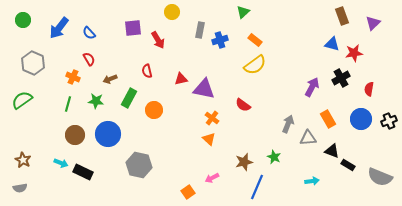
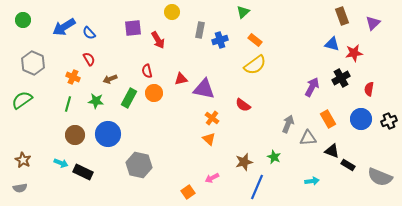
blue arrow at (59, 28): moved 5 px right, 1 px up; rotated 20 degrees clockwise
orange circle at (154, 110): moved 17 px up
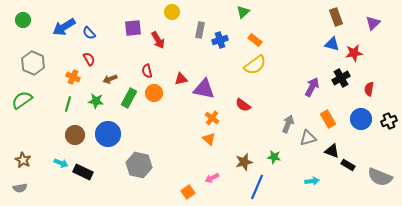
brown rectangle at (342, 16): moved 6 px left, 1 px down
gray triangle at (308, 138): rotated 12 degrees counterclockwise
green star at (274, 157): rotated 16 degrees counterclockwise
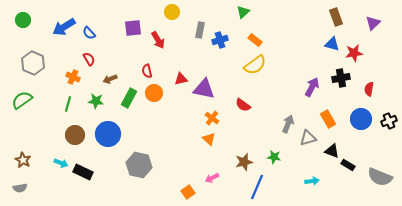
black cross at (341, 78): rotated 18 degrees clockwise
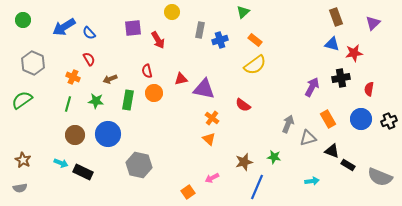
green rectangle at (129, 98): moved 1 px left, 2 px down; rotated 18 degrees counterclockwise
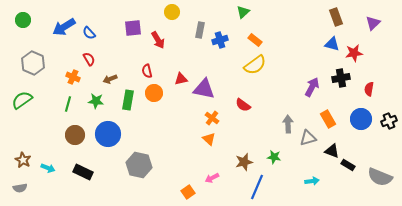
gray arrow at (288, 124): rotated 24 degrees counterclockwise
cyan arrow at (61, 163): moved 13 px left, 5 px down
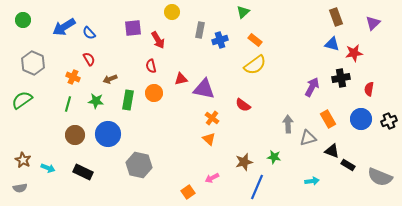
red semicircle at (147, 71): moved 4 px right, 5 px up
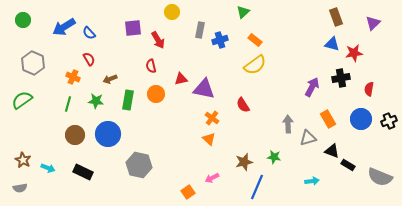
orange circle at (154, 93): moved 2 px right, 1 px down
red semicircle at (243, 105): rotated 21 degrees clockwise
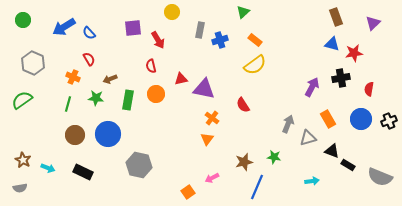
green star at (96, 101): moved 3 px up
gray arrow at (288, 124): rotated 24 degrees clockwise
orange triangle at (209, 139): moved 2 px left; rotated 24 degrees clockwise
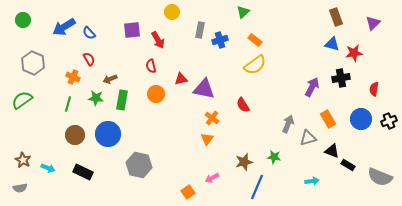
purple square at (133, 28): moved 1 px left, 2 px down
red semicircle at (369, 89): moved 5 px right
green rectangle at (128, 100): moved 6 px left
